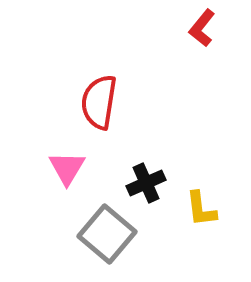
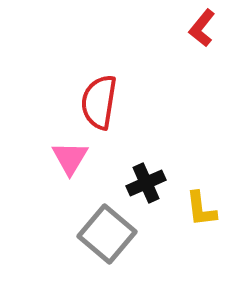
pink triangle: moved 3 px right, 10 px up
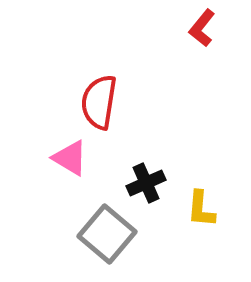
pink triangle: rotated 30 degrees counterclockwise
yellow L-shape: rotated 12 degrees clockwise
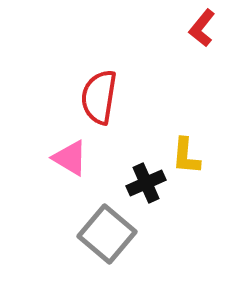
red semicircle: moved 5 px up
yellow L-shape: moved 15 px left, 53 px up
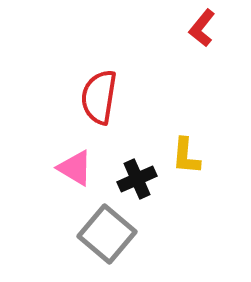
pink triangle: moved 5 px right, 10 px down
black cross: moved 9 px left, 4 px up
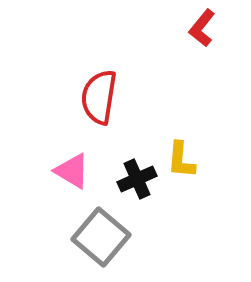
yellow L-shape: moved 5 px left, 4 px down
pink triangle: moved 3 px left, 3 px down
gray square: moved 6 px left, 3 px down
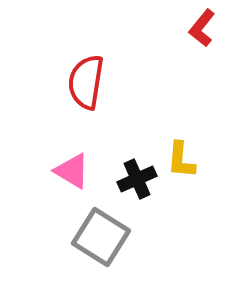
red semicircle: moved 13 px left, 15 px up
gray square: rotated 8 degrees counterclockwise
